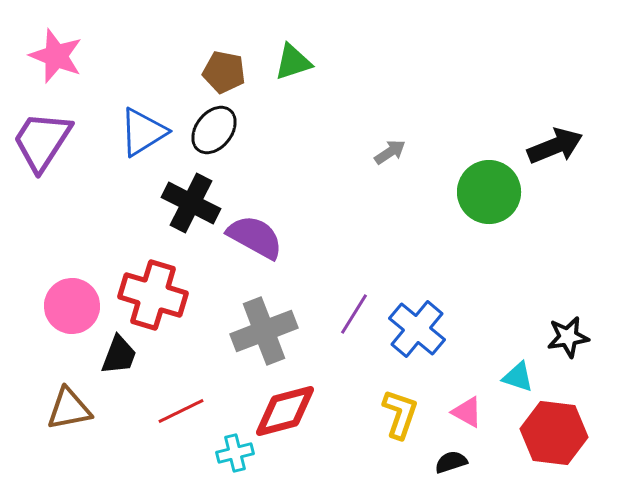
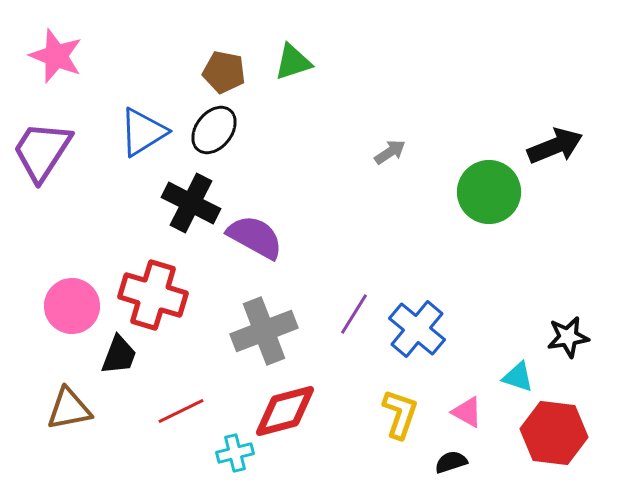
purple trapezoid: moved 10 px down
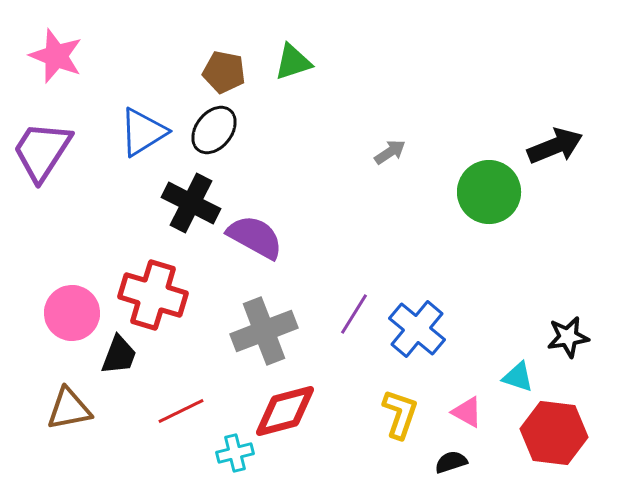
pink circle: moved 7 px down
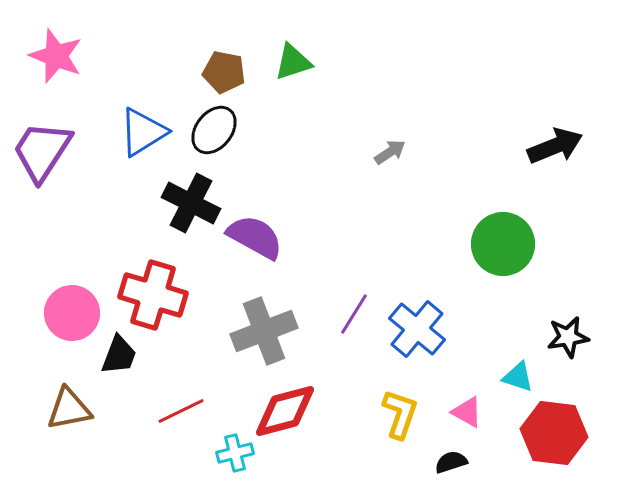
green circle: moved 14 px right, 52 px down
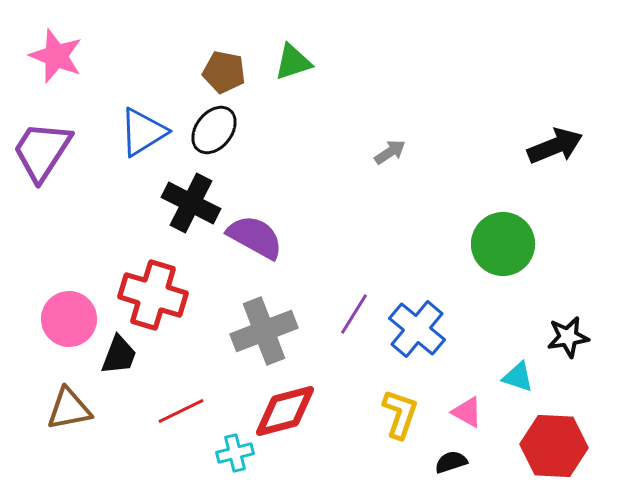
pink circle: moved 3 px left, 6 px down
red hexagon: moved 13 px down; rotated 4 degrees counterclockwise
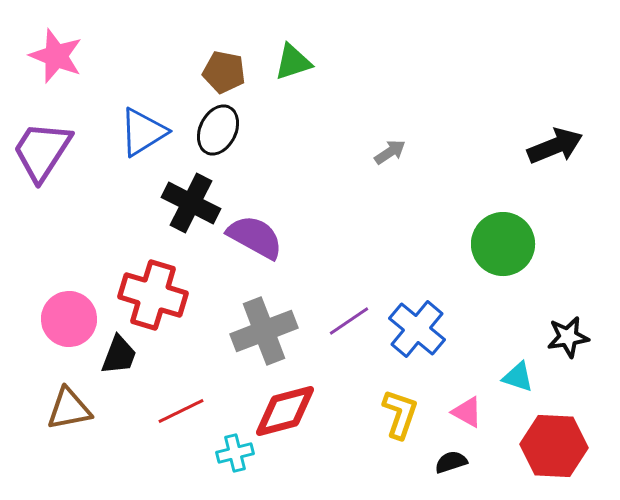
black ellipse: moved 4 px right; rotated 12 degrees counterclockwise
purple line: moved 5 px left, 7 px down; rotated 24 degrees clockwise
